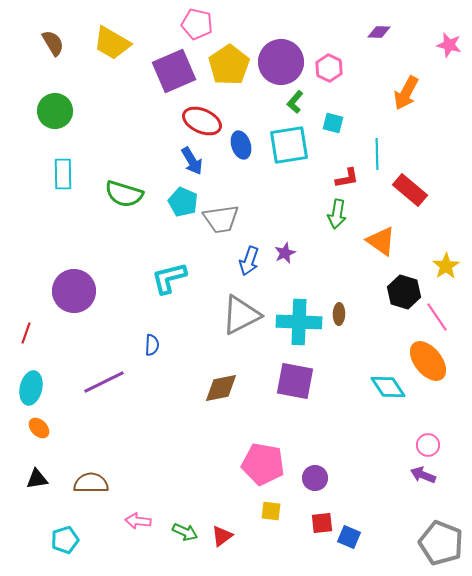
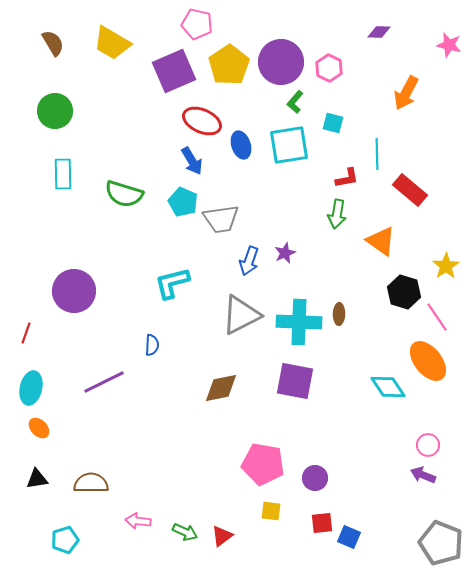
cyan L-shape at (169, 278): moved 3 px right, 5 px down
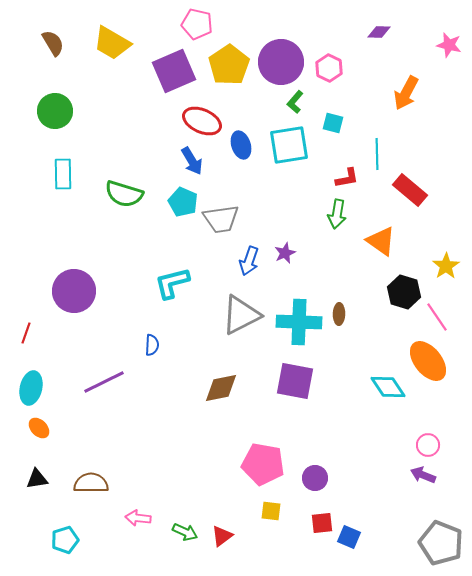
pink arrow at (138, 521): moved 3 px up
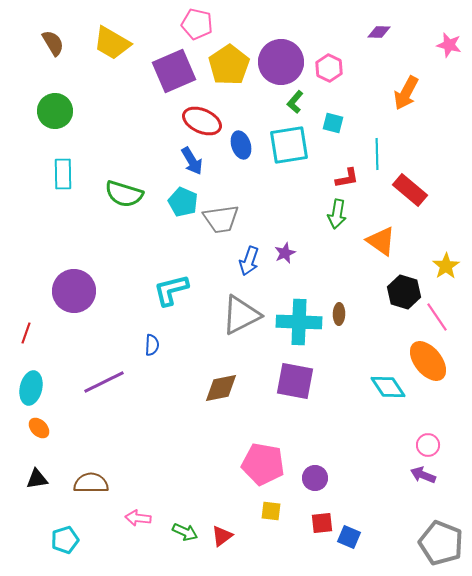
cyan L-shape at (172, 283): moved 1 px left, 7 px down
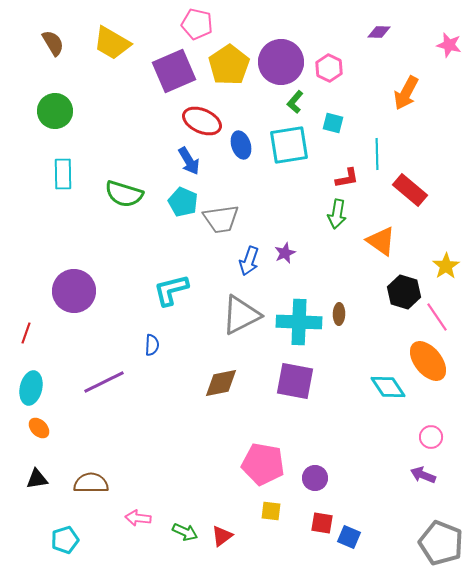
blue arrow at (192, 161): moved 3 px left
brown diamond at (221, 388): moved 5 px up
pink circle at (428, 445): moved 3 px right, 8 px up
red square at (322, 523): rotated 15 degrees clockwise
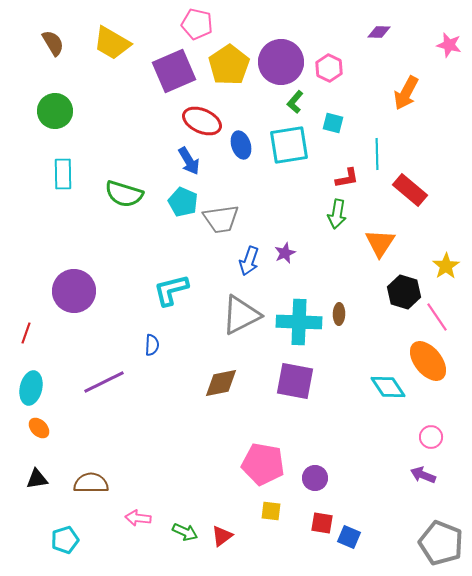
orange triangle at (381, 241): moved 1 px left, 2 px down; rotated 28 degrees clockwise
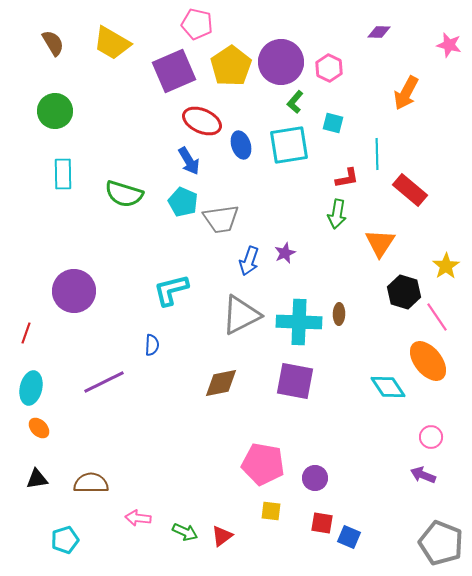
yellow pentagon at (229, 65): moved 2 px right, 1 px down
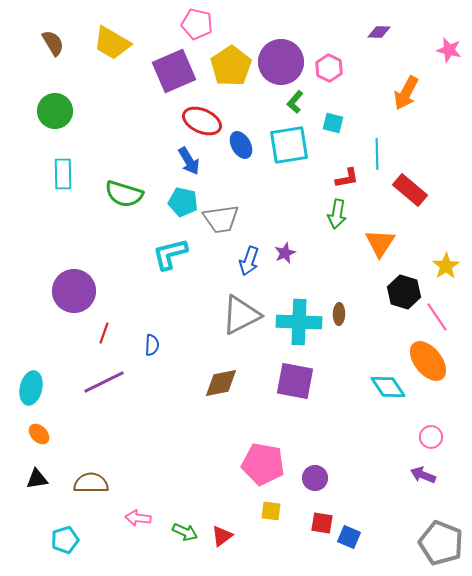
pink star at (449, 45): moved 5 px down
blue ellipse at (241, 145): rotated 12 degrees counterclockwise
cyan pentagon at (183, 202): rotated 12 degrees counterclockwise
cyan L-shape at (171, 290): moved 1 px left, 36 px up
red line at (26, 333): moved 78 px right
orange ellipse at (39, 428): moved 6 px down
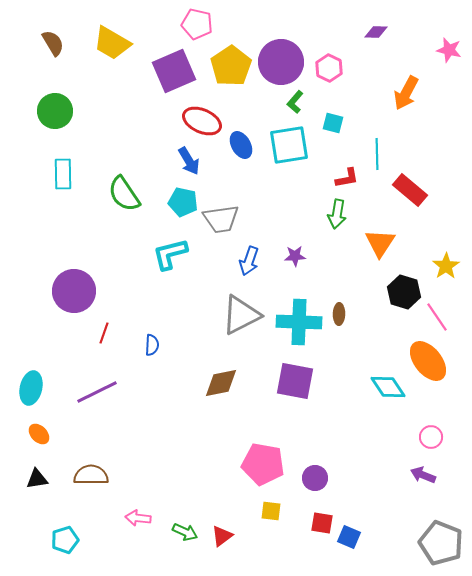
purple diamond at (379, 32): moved 3 px left
green semicircle at (124, 194): rotated 39 degrees clockwise
purple star at (285, 253): moved 10 px right, 3 px down; rotated 20 degrees clockwise
purple line at (104, 382): moved 7 px left, 10 px down
brown semicircle at (91, 483): moved 8 px up
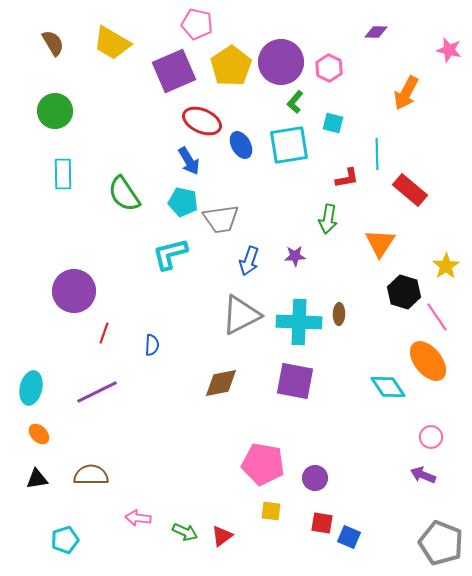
green arrow at (337, 214): moved 9 px left, 5 px down
